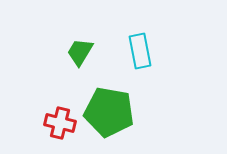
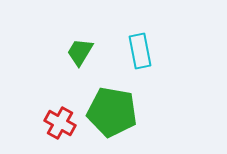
green pentagon: moved 3 px right
red cross: rotated 16 degrees clockwise
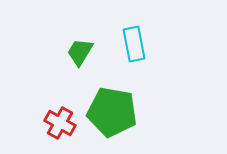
cyan rectangle: moved 6 px left, 7 px up
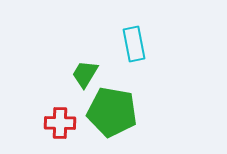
green trapezoid: moved 5 px right, 22 px down
red cross: rotated 28 degrees counterclockwise
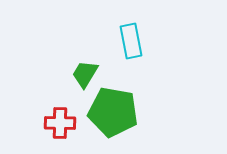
cyan rectangle: moved 3 px left, 3 px up
green pentagon: moved 1 px right
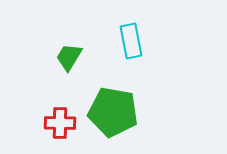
green trapezoid: moved 16 px left, 17 px up
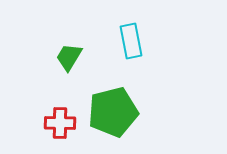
green pentagon: rotated 24 degrees counterclockwise
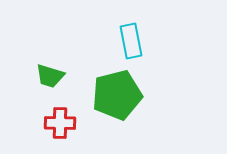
green trapezoid: moved 19 px left, 19 px down; rotated 104 degrees counterclockwise
green pentagon: moved 4 px right, 17 px up
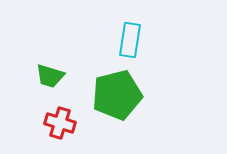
cyan rectangle: moved 1 px left, 1 px up; rotated 20 degrees clockwise
red cross: rotated 16 degrees clockwise
